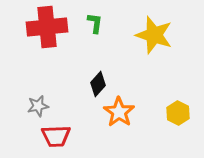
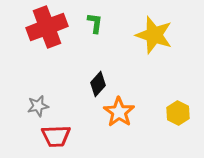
red cross: rotated 15 degrees counterclockwise
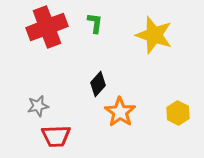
orange star: moved 1 px right
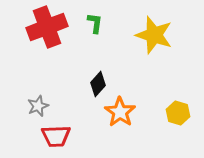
gray star: rotated 10 degrees counterclockwise
yellow hexagon: rotated 10 degrees counterclockwise
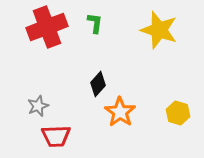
yellow star: moved 5 px right, 5 px up
